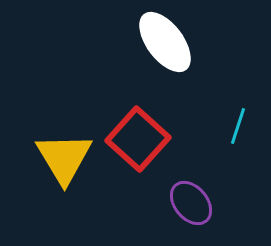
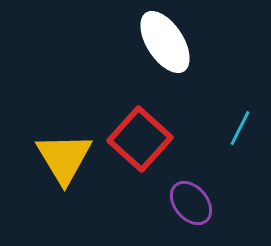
white ellipse: rotated 4 degrees clockwise
cyan line: moved 2 px right, 2 px down; rotated 9 degrees clockwise
red square: moved 2 px right
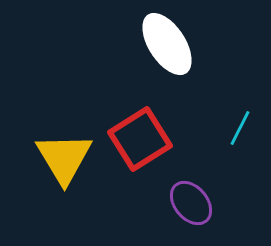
white ellipse: moved 2 px right, 2 px down
red square: rotated 16 degrees clockwise
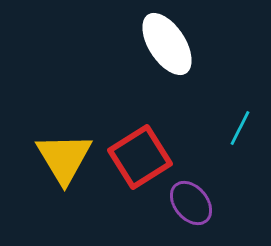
red square: moved 18 px down
